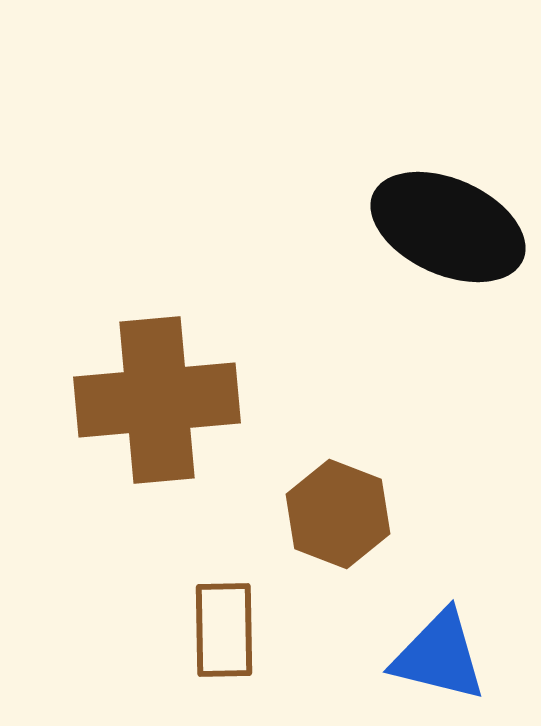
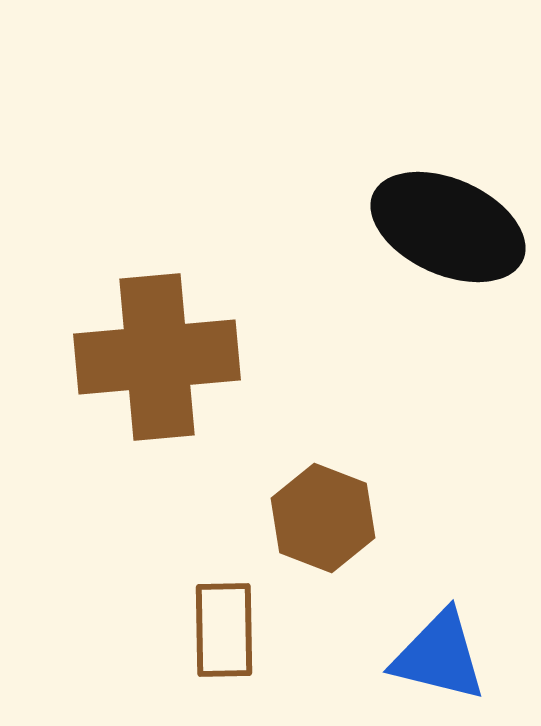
brown cross: moved 43 px up
brown hexagon: moved 15 px left, 4 px down
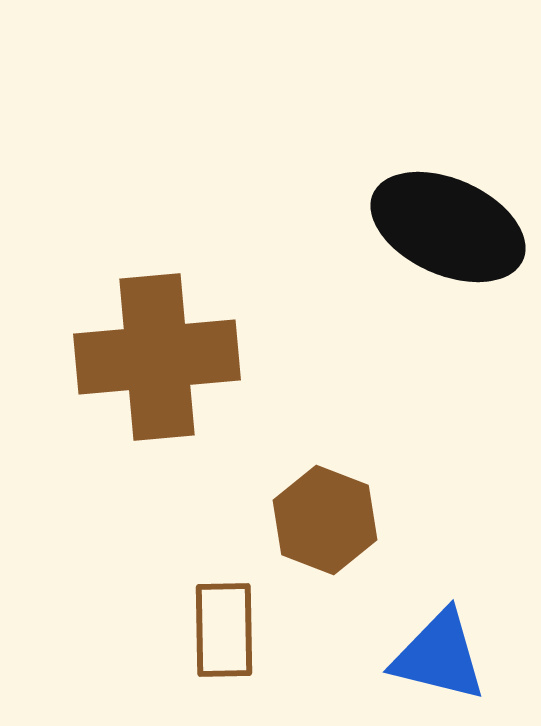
brown hexagon: moved 2 px right, 2 px down
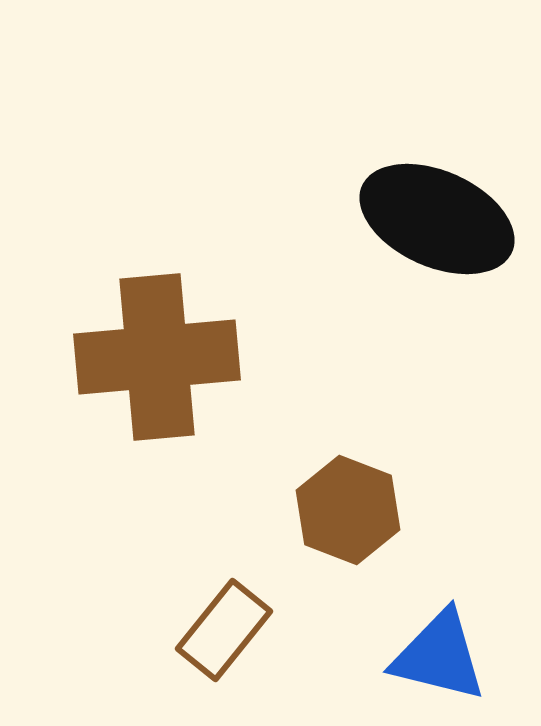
black ellipse: moved 11 px left, 8 px up
brown hexagon: moved 23 px right, 10 px up
brown rectangle: rotated 40 degrees clockwise
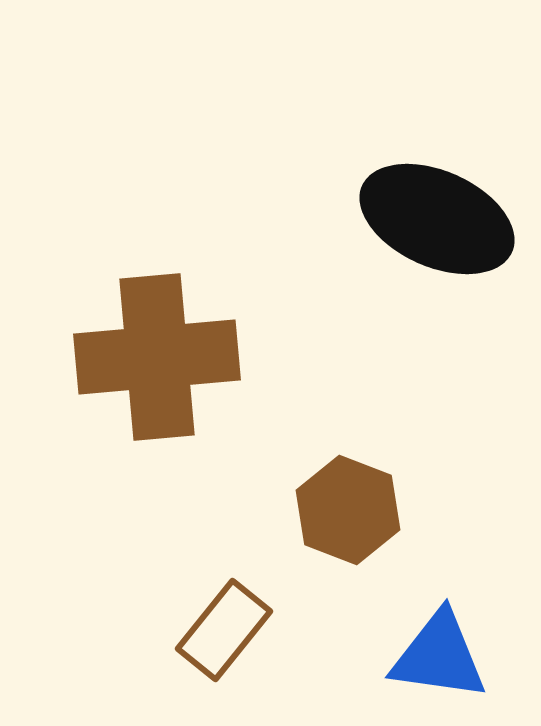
blue triangle: rotated 6 degrees counterclockwise
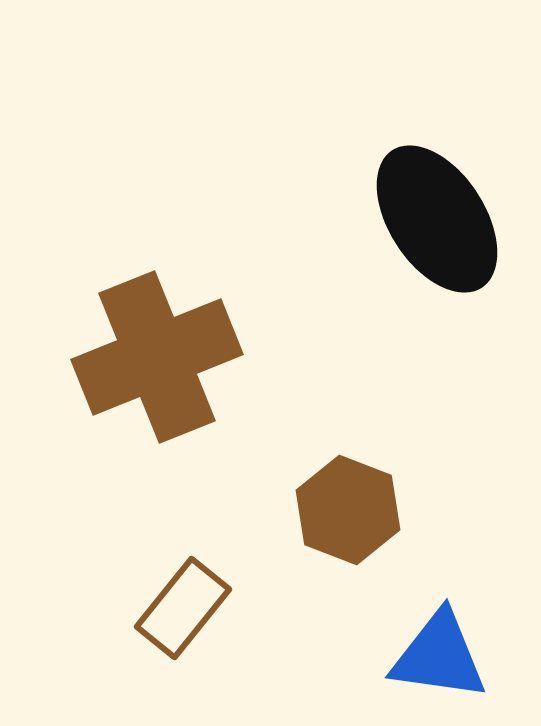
black ellipse: rotated 33 degrees clockwise
brown cross: rotated 17 degrees counterclockwise
brown rectangle: moved 41 px left, 22 px up
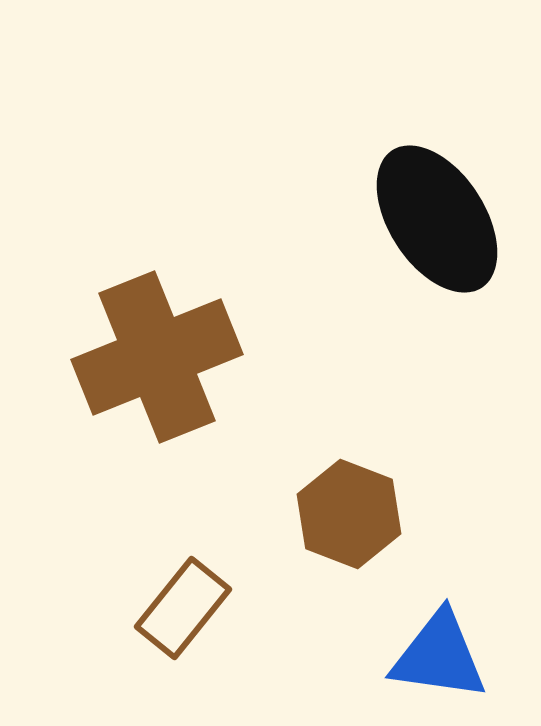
brown hexagon: moved 1 px right, 4 px down
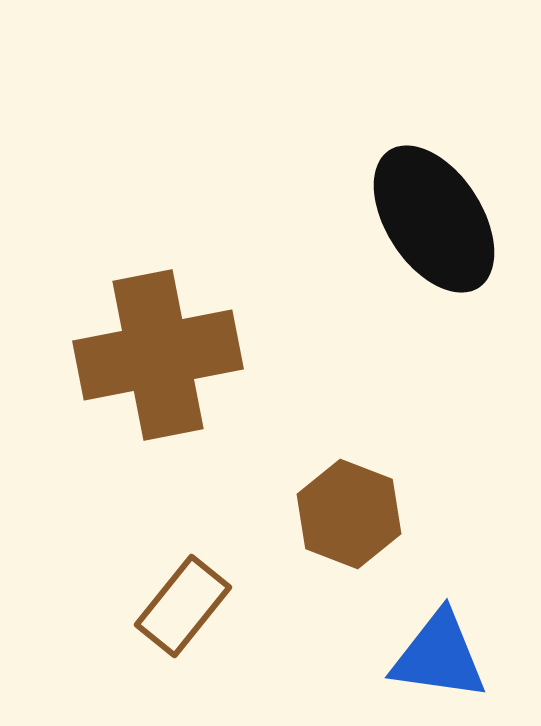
black ellipse: moved 3 px left
brown cross: moved 1 px right, 2 px up; rotated 11 degrees clockwise
brown rectangle: moved 2 px up
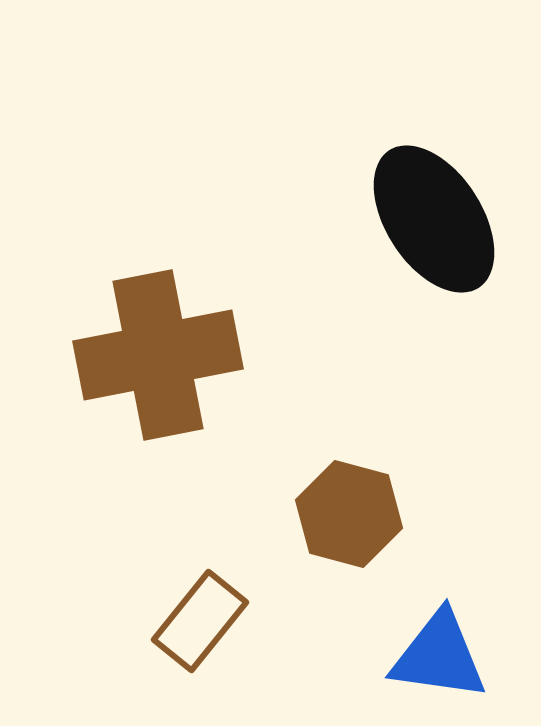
brown hexagon: rotated 6 degrees counterclockwise
brown rectangle: moved 17 px right, 15 px down
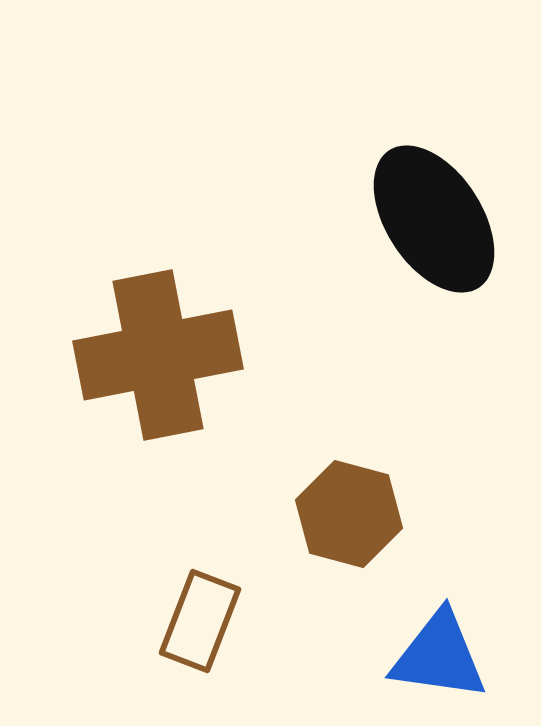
brown rectangle: rotated 18 degrees counterclockwise
